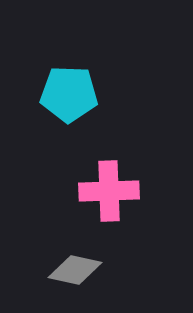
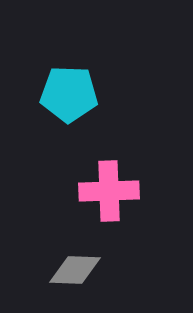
gray diamond: rotated 10 degrees counterclockwise
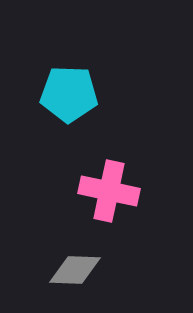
pink cross: rotated 14 degrees clockwise
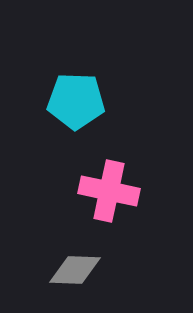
cyan pentagon: moved 7 px right, 7 px down
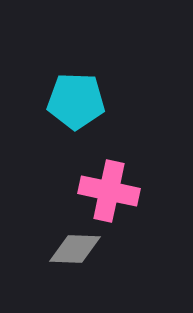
gray diamond: moved 21 px up
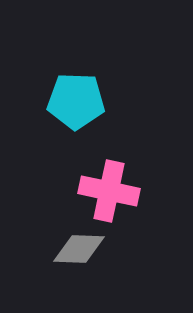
gray diamond: moved 4 px right
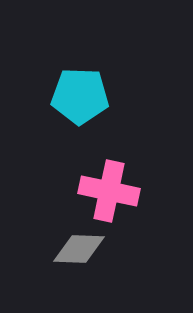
cyan pentagon: moved 4 px right, 5 px up
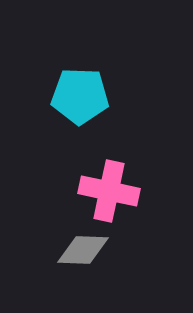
gray diamond: moved 4 px right, 1 px down
